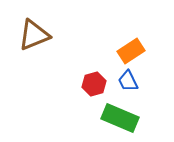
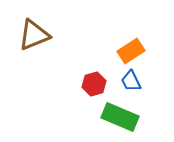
blue trapezoid: moved 3 px right
green rectangle: moved 1 px up
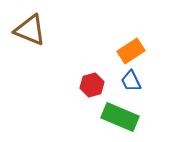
brown triangle: moved 4 px left, 5 px up; rotated 44 degrees clockwise
red hexagon: moved 2 px left, 1 px down
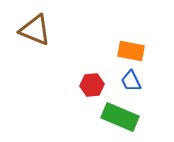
brown triangle: moved 5 px right
orange rectangle: rotated 44 degrees clockwise
red hexagon: rotated 10 degrees clockwise
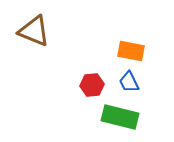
brown triangle: moved 1 px left, 1 px down
blue trapezoid: moved 2 px left, 1 px down
green rectangle: rotated 9 degrees counterclockwise
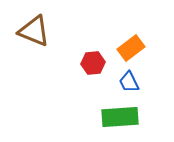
orange rectangle: moved 3 px up; rotated 48 degrees counterclockwise
red hexagon: moved 1 px right, 22 px up
green rectangle: rotated 18 degrees counterclockwise
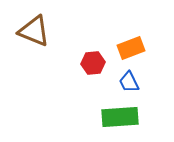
orange rectangle: rotated 16 degrees clockwise
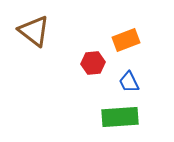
brown triangle: rotated 16 degrees clockwise
orange rectangle: moved 5 px left, 8 px up
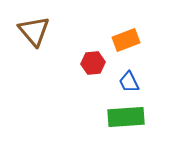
brown triangle: rotated 12 degrees clockwise
green rectangle: moved 6 px right
